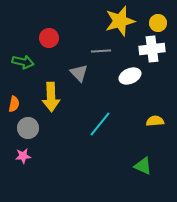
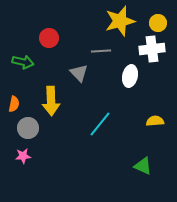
white ellipse: rotated 55 degrees counterclockwise
yellow arrow: moved 4 px down
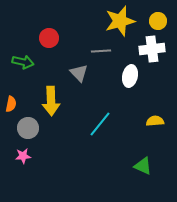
yellow circle: moved 2 px up
orange semicircle: moved 3 px left
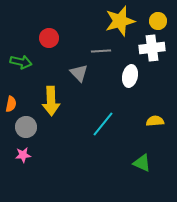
white cross: moved 1 px up
green arrow: moved 2 px left
cyan line: moved 3 px right
gray circle: moved 2 px left, 1 px up
pink star: moved 1 px up
green triangle: moved 1 px left, 3 px up
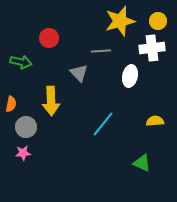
pink star: moved 2 px up
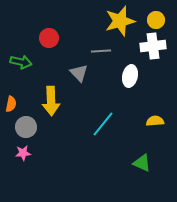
yellow circle: moved 2 px left, 1 px up
white cross: moved 1 px right, 2 px up
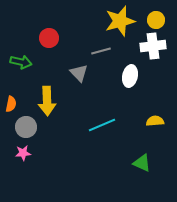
gray line: rotated 12 degrees counterclockwise
yellow arrow: moved 4 px left
cyan line: moved 1 px left, 1 px down; rotated 28 degrees clockwise
